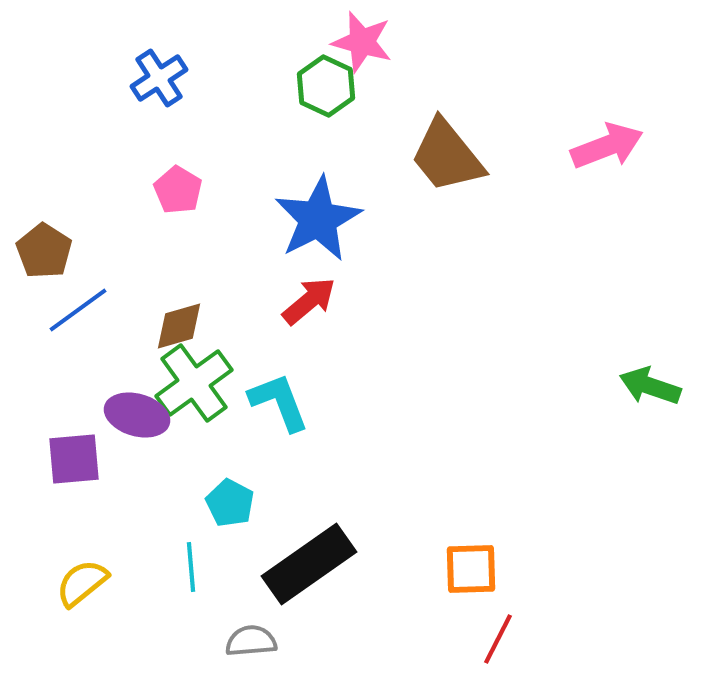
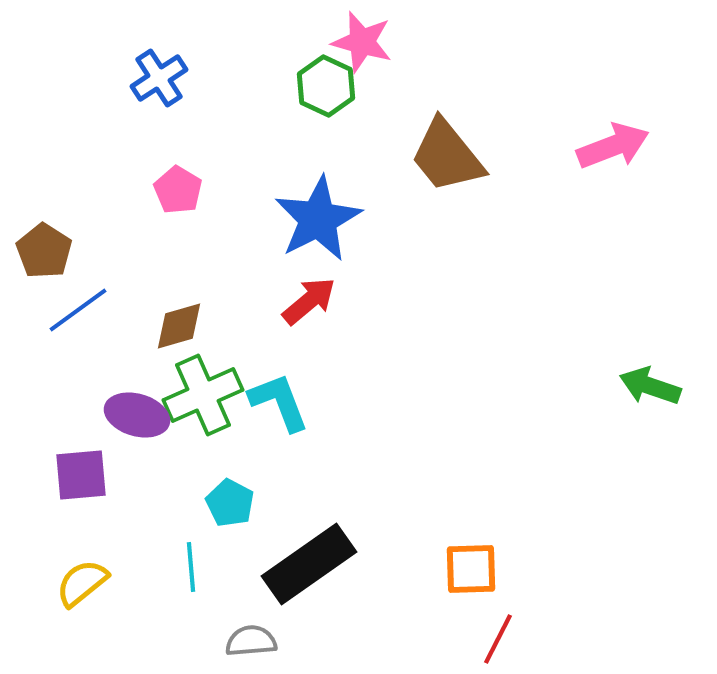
pink arrow: moved 6 px right
green cross: moved 9 px right, 12 px down; rotated 12 degrees clockwise
purple square: moved 7 px right, 16 px down
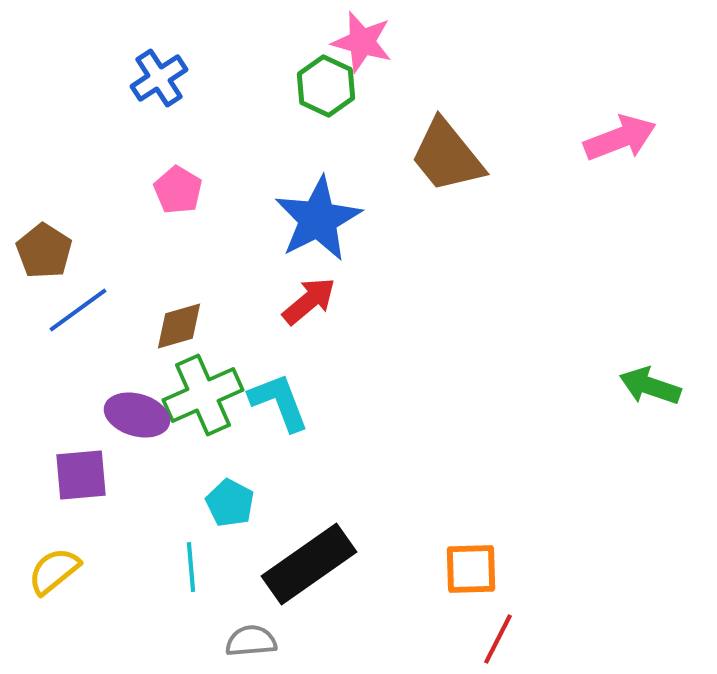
pink arrow: moved 7 px right, 8 px up
yellow semicircle: moved 28 px left, 12 px up
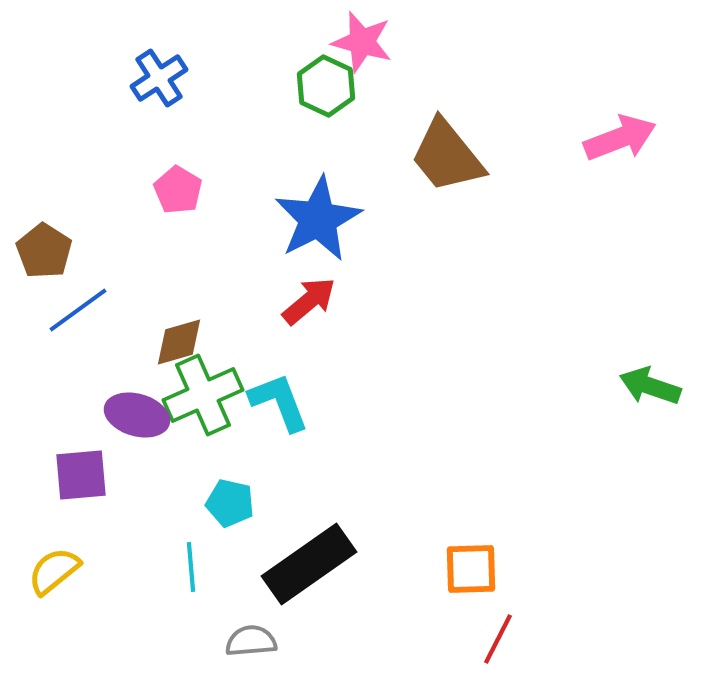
brown diamond: moved 16 px down
cyan pentagon: rotated 15 degrees counterclockwise
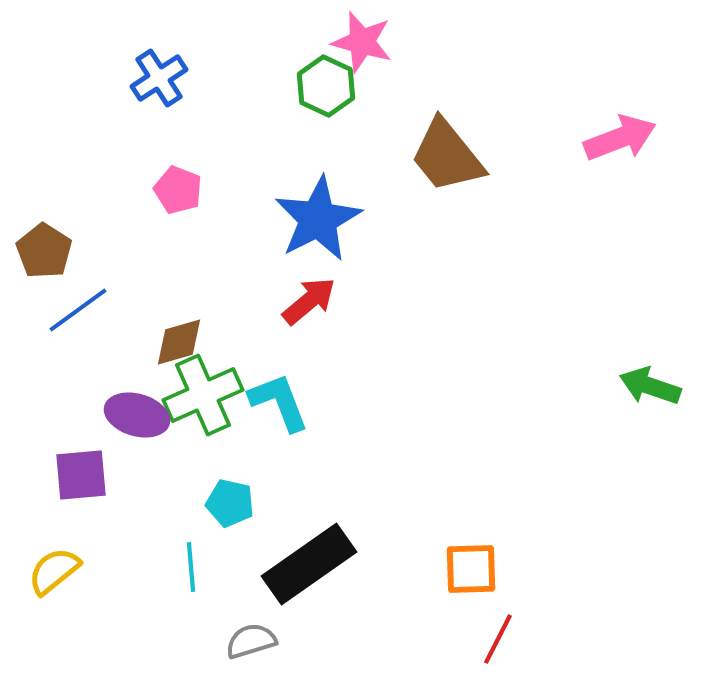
pink pentagon: rotated 9 degrees counterclockwise
gray semicircle: rotated 12 degrees counterclockwise
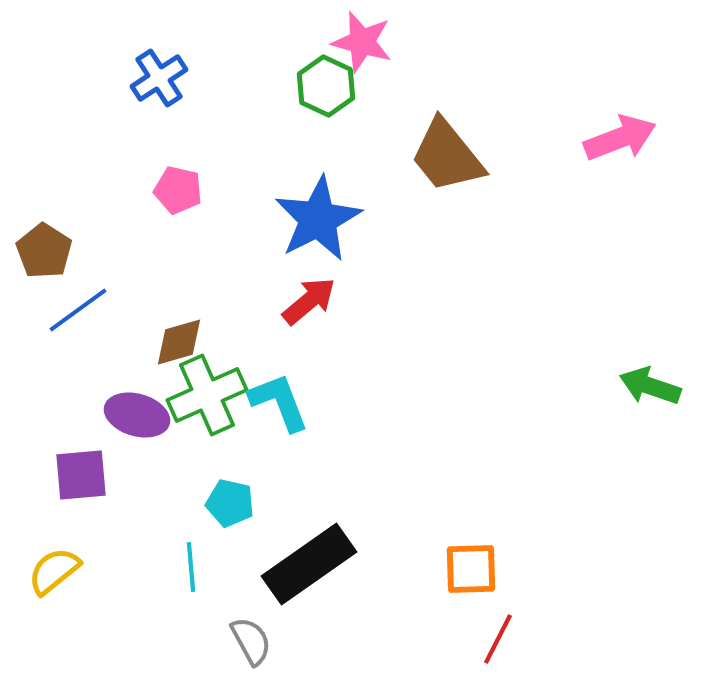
pink pentagon: rotated 9 degrees counterclockwise
green cross: moved 4 px right
gray semicircle: rotated 78 degrees clockwise
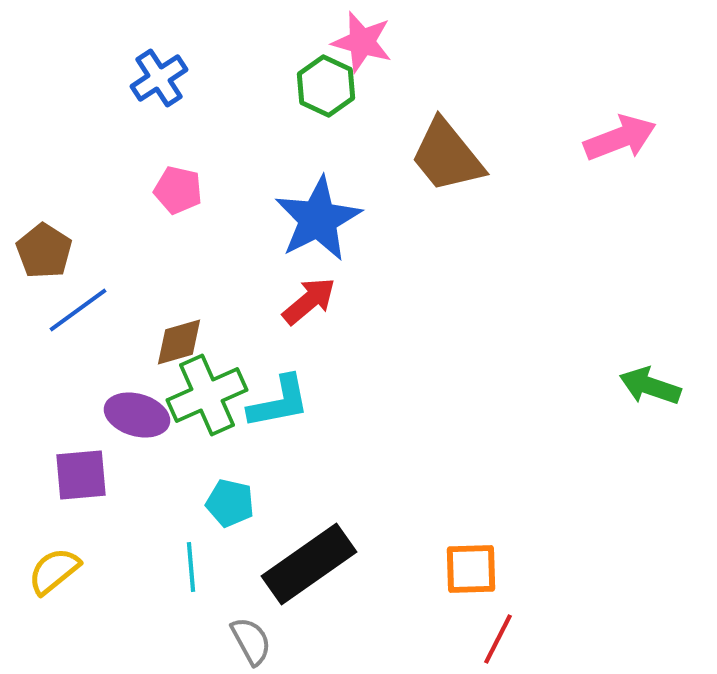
cyan L-shape: rotated 100 degrees clockwise
